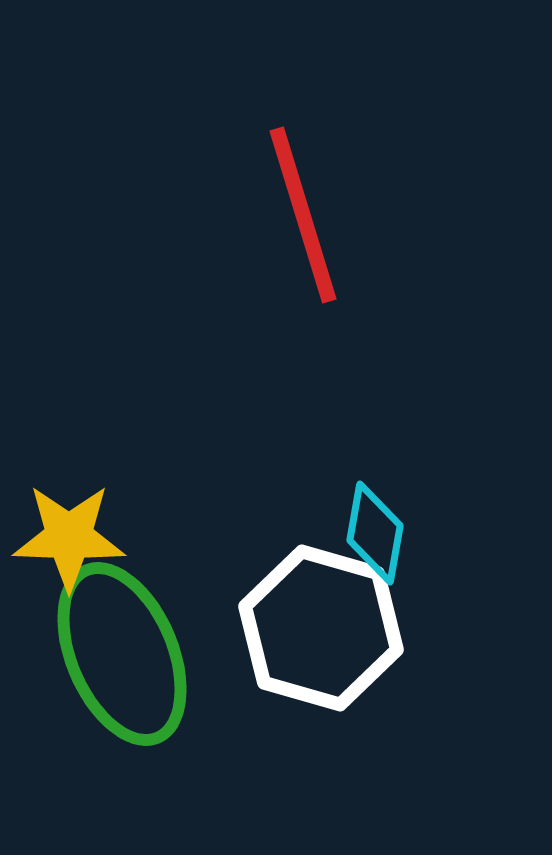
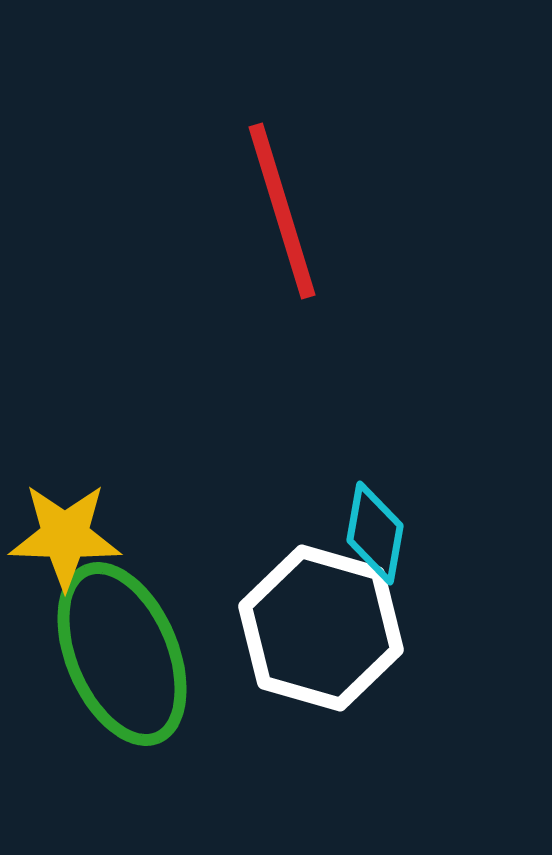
red line: moved 21 px left, 4 px up
yellow star: moved 4 px left, 1 px up
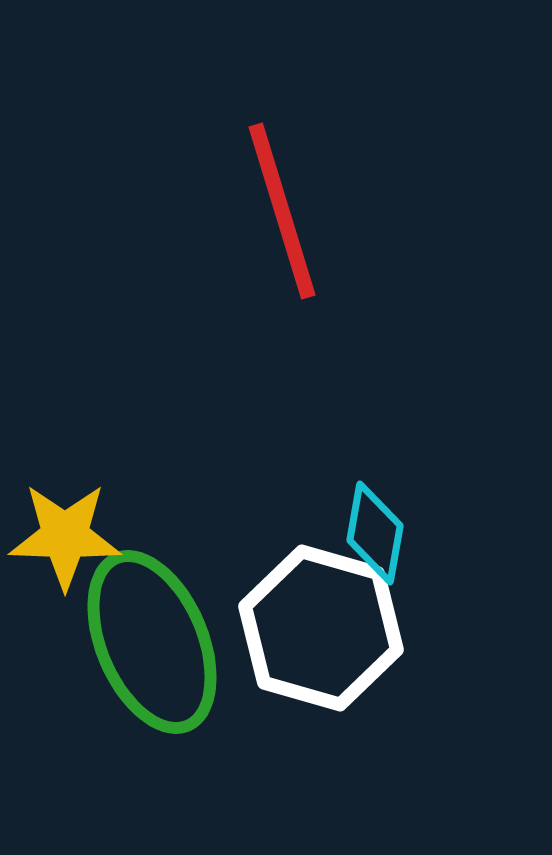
green ellipse: moved 30 px right, 12 px up
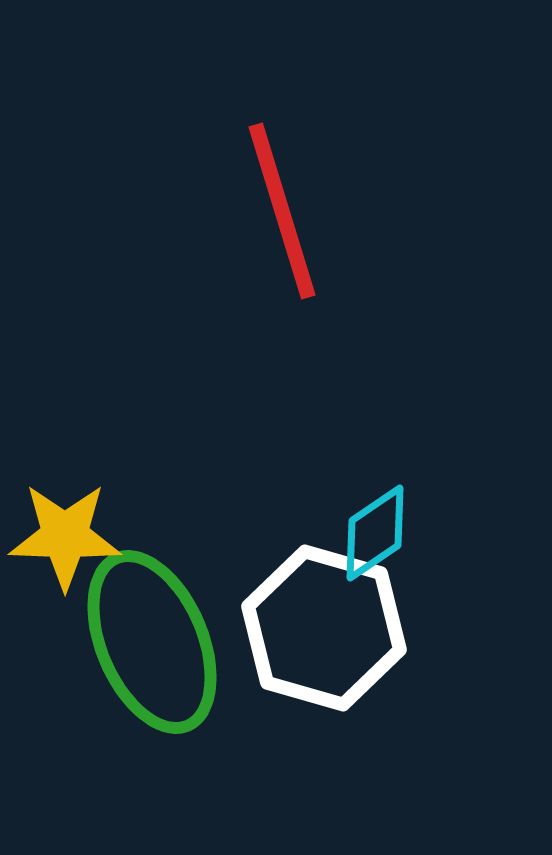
cyan diamond: rotated 46 degrees clockwise
white hexagon: moved 3 px right
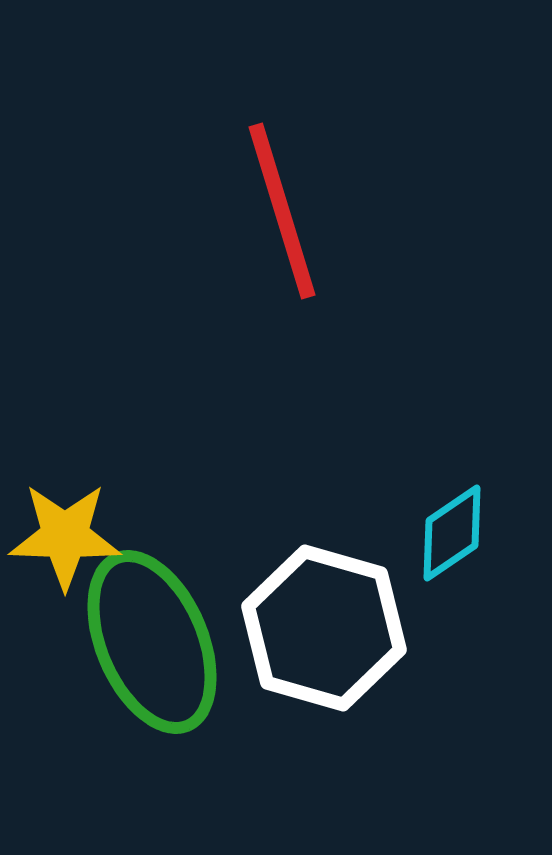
cyan diamond: moved 77 px right
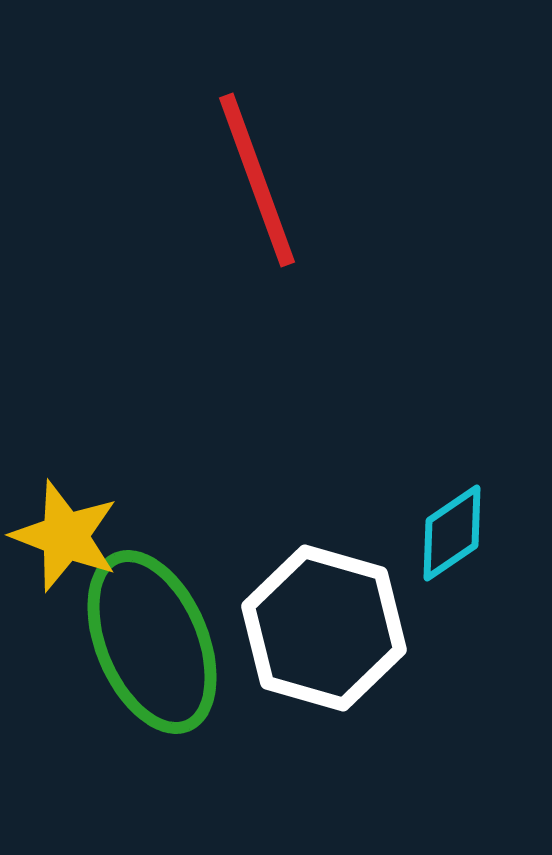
red line: moved 25 px left, 31 px up; rotated 3 degrees counterclockwise
yellow star: rotated 19 degrees clockwise
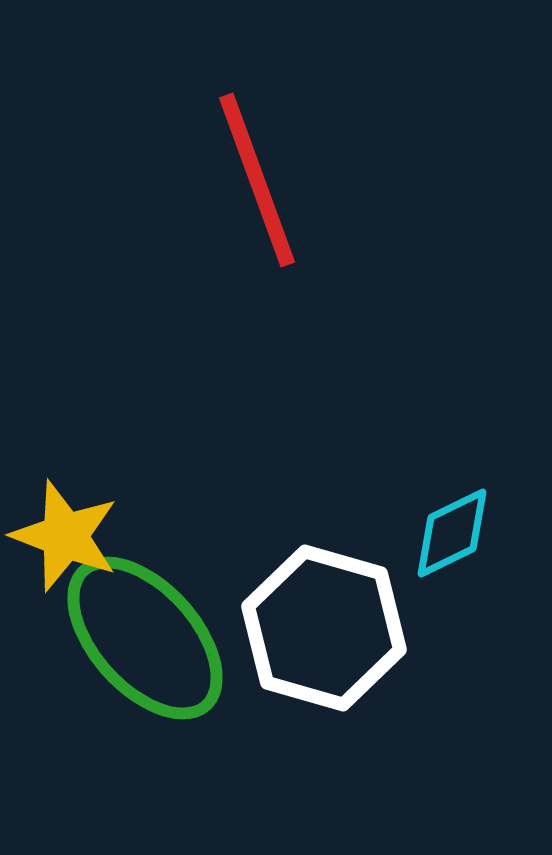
cyan diamond: rotated 8 degrees clockwise
green ellipse: moved 7 px left, 4 px up; rotated 19 degrees counterclockwise
